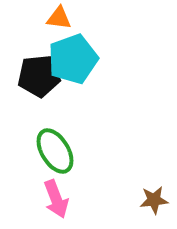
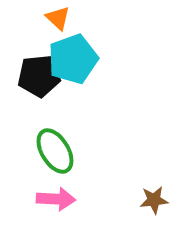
orange triangle: moved 1 px left; rotated 36 degrees clockwise
pink arrow: rotated 66 degrees counterclockwise
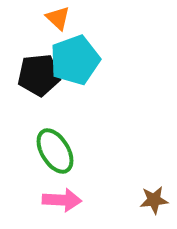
cyan pentagon: moved 2 px right, 1 px down
black pentagon: moved 1 px up
pink arrow: moved 6 px right, 1 px down
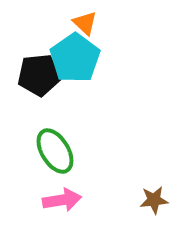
orange triangle: moved 27 px right, 5 px down
cyan pentagon: moved 2 px up; rotated 15 degrees counterclockwise
pink arrow: rotated 12 degrees counterclockwise
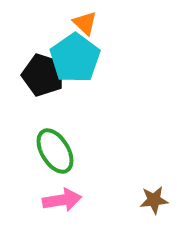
black pentagon: moved 4 px right; rotated 24 degrees clockwise
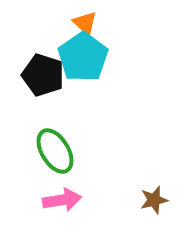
cyan pentagon: moved 8 px right, 1 px up
brown star: rotated 8 degrees counterclockwise
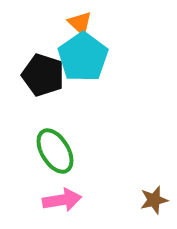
orange triangle: moved 5 px left
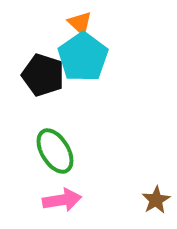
brown star: moved 2 px right; rotated 16 degrees counterclockwise
